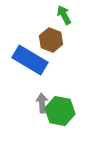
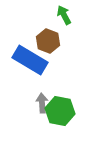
brown hexagon: moved 3 px left, 1 px down
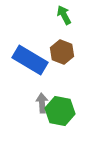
brown hexagon: moved 14 px right, 11 px down
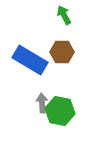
brown hexagon: rotated 20 degrees counterclockwise
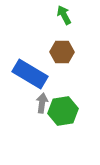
blue rectangle: moved 14 px down
gray arrow: rotated 12 degrees clockwise
green hexagon: moved 3 px right; rotated 20 degrees counterclockwise
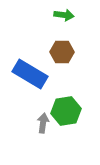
green arrow: rotated 126 degrees clockwise
gray arrow: moved 1 px right, 20 px down
green hexagon: moved 3 px right
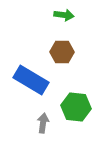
blue rectangle: moved 1 px right, 6 px down
green hexagon: moved 10 px right, 4 px up; rotated 16 degrees clockwise
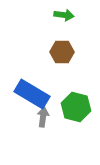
blue rectangle: moved 1 px right, 14 px down
green hexagon: rotated 8 degrees clockwise
gray arrow: moved 6 px up
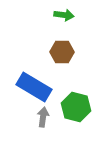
blue rectangle: moved 2 px right, 7 px up
